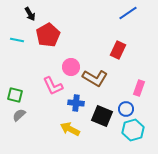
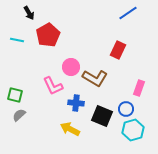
black arrow: moved 1 px left, 1 px up
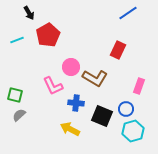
cyan line: rotated 32 degrees counterclockwise
pink rectangle: moved 2 px up
cyan hexagon: moved 1 px down
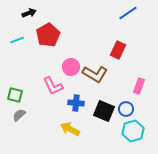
black arrow: rotated 80 degrees counterclockwise
brown L-shape: moved 4 px up
black square: moved 2 px right, 5 px up
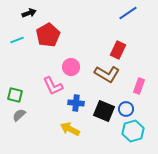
brown L-shape: moved 12 px right
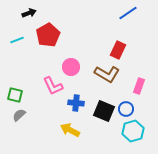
yellow arrow: moved 1 px down
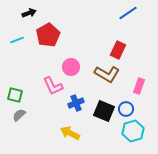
blue cross: rotated 28 degrees counterclockwise
yellow arrow: moved 3 px down
